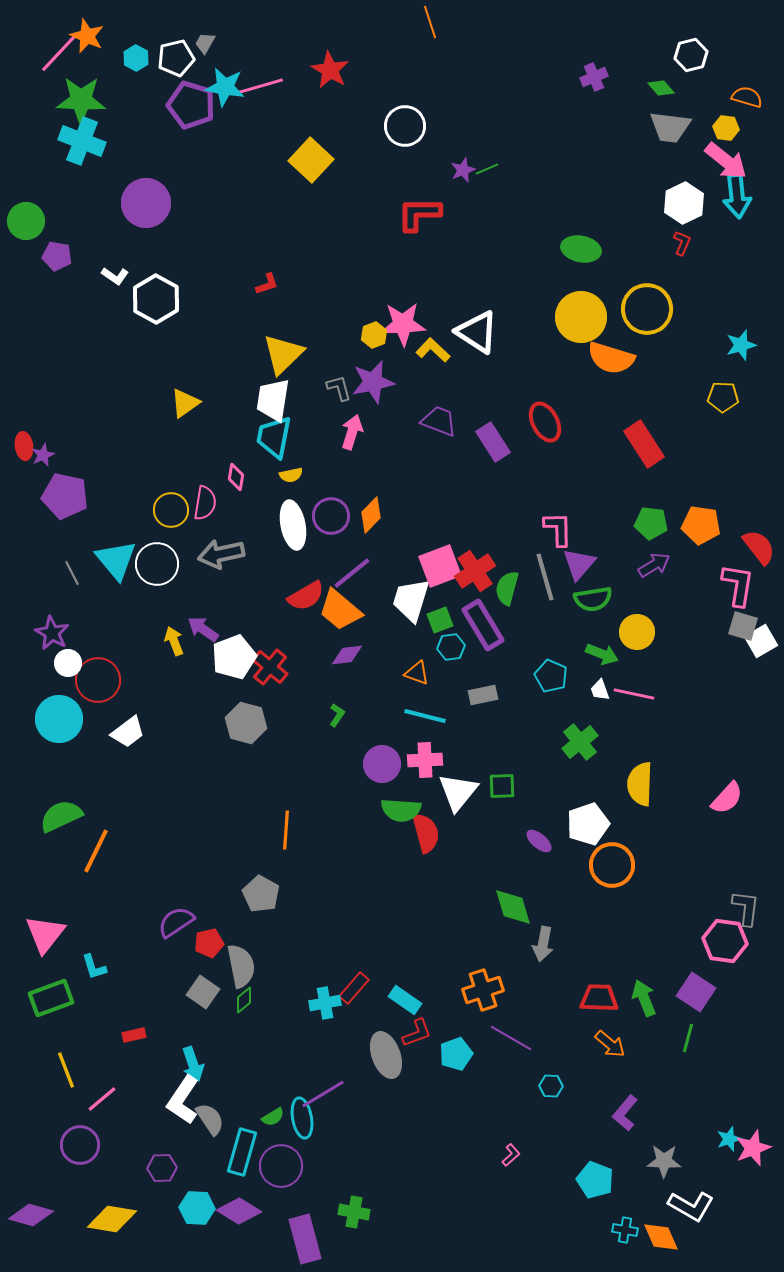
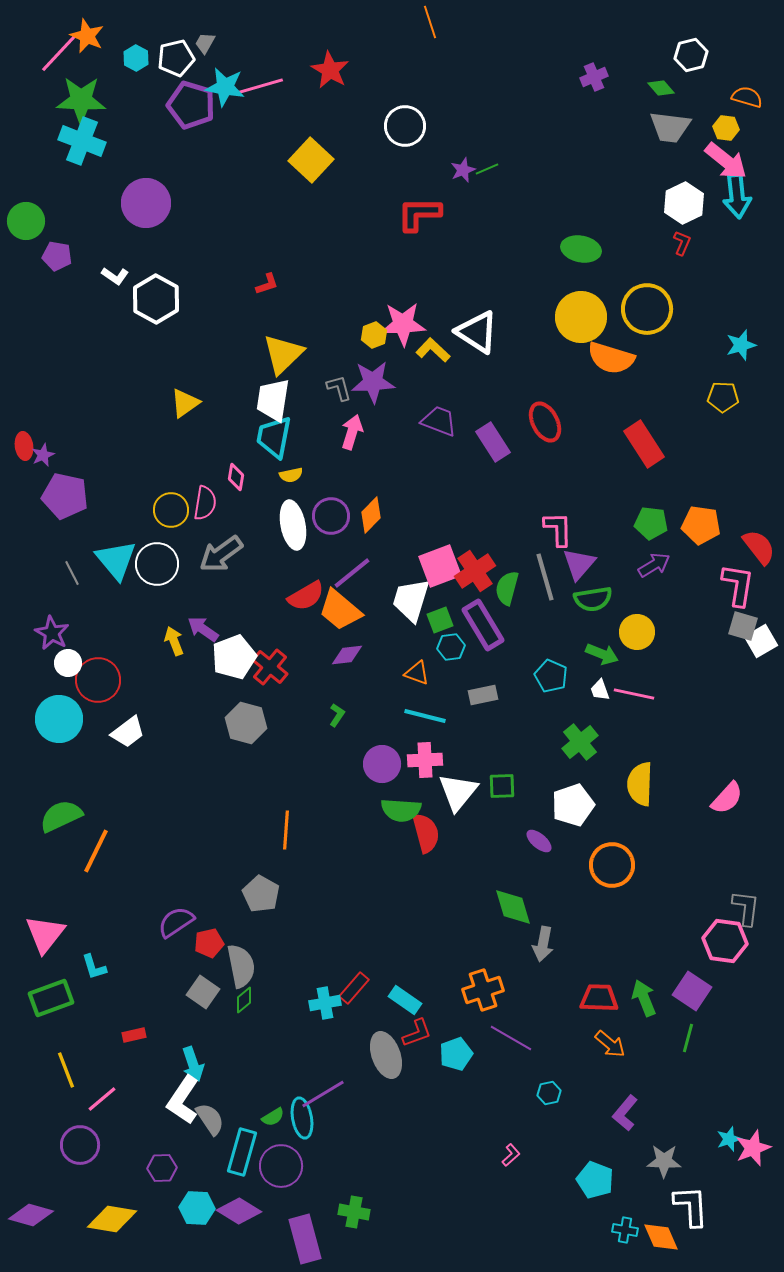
purple star at (373, 382): rotated 9 degrees clockwise
gray arrow at (221, 554): rotated 24 degrees counterclockwise
white pentagon at (588, 824): moved 15 px left, 19 px up
purple square at (696, 992): moved 4 px left, 1 px up
cyan hexagon at (551, 1086): moved 2 px left, 7 px down; rotated 15 degrees counterclockwise
white L-shape at (691, 1206): rotated 123 degrees counterclockwise
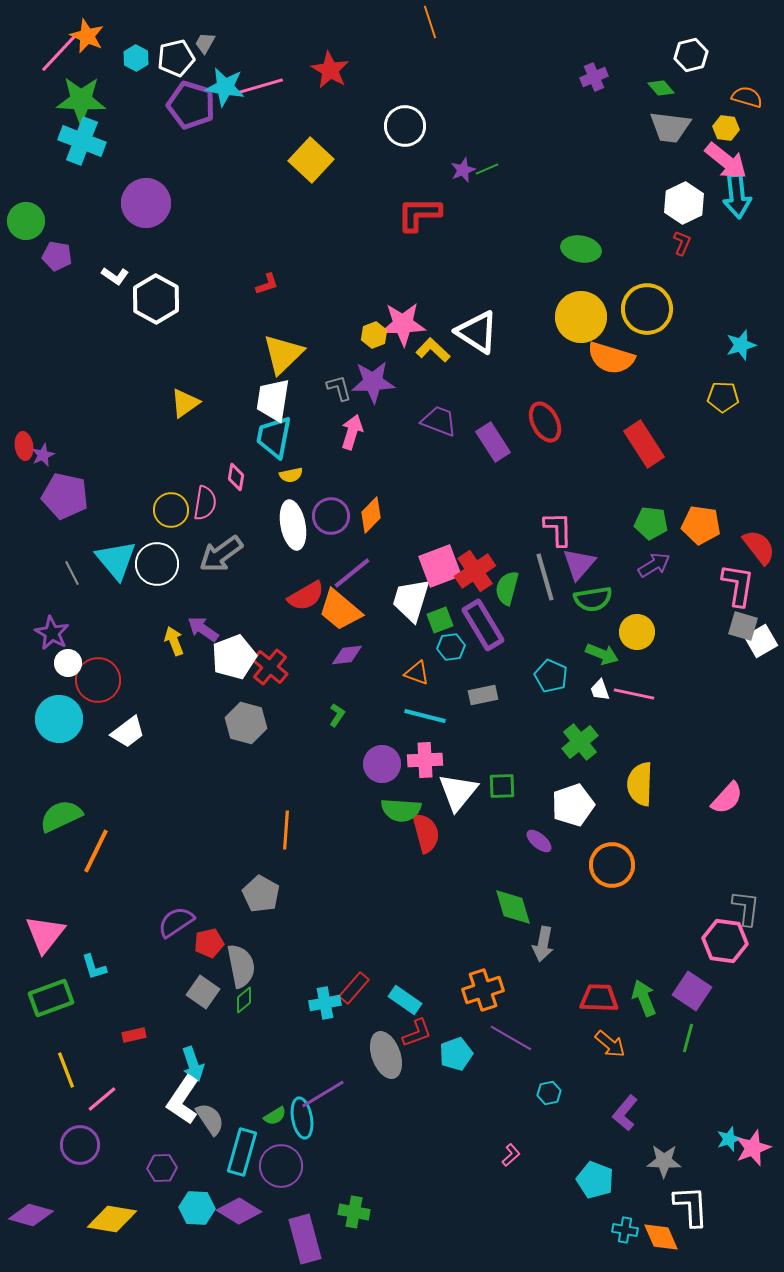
green semicircle at (273, 1117): moved 2 px right, 1 px up
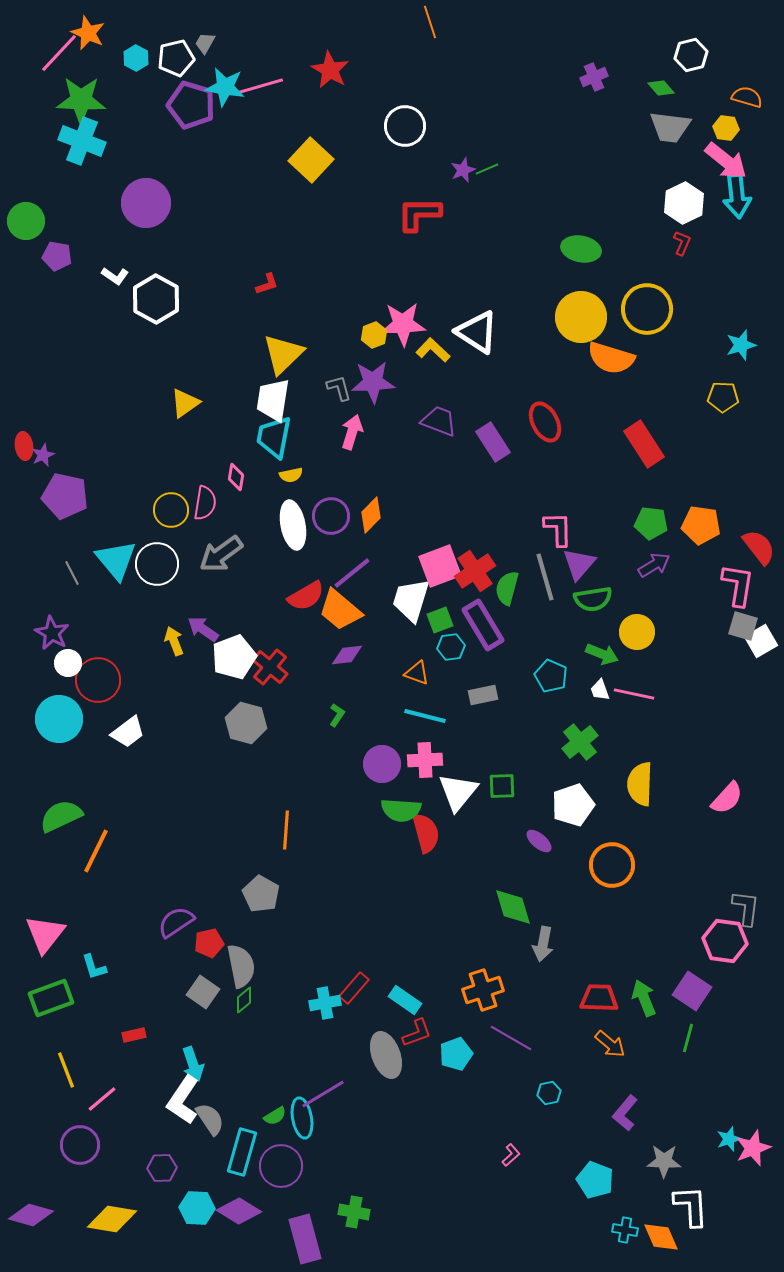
orange star at (87, 36): moved 1 px right, 3 px up
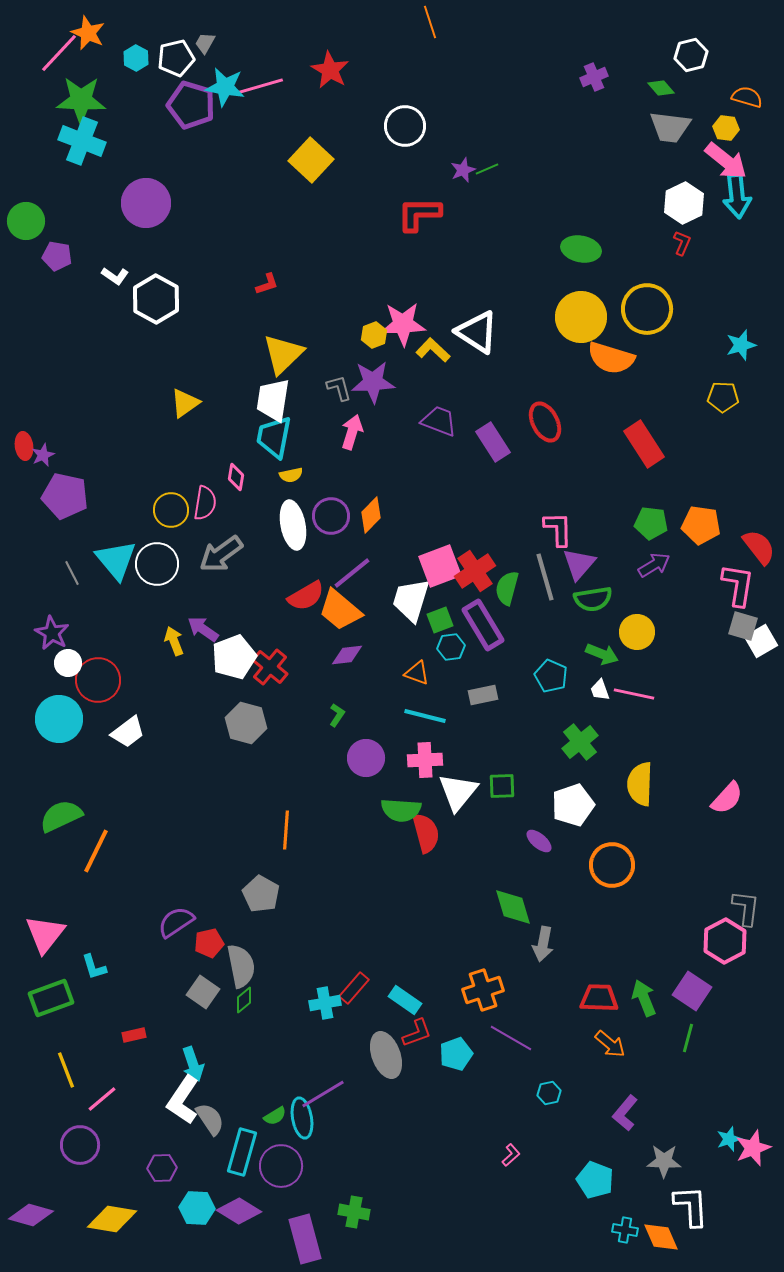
purple circle at (382, 764): moved 16 px left, 6 px up
pink hexagon at (725, 941): rotated 24 degrees clockwise
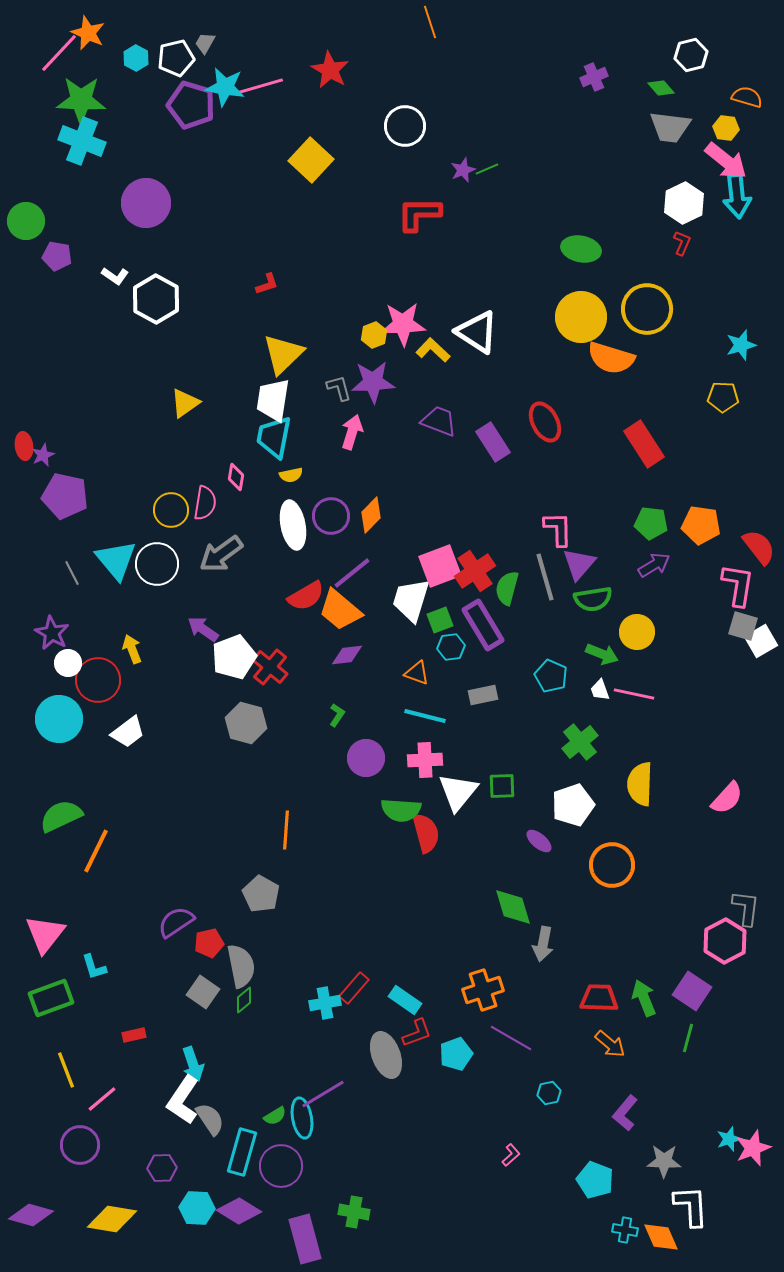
yellow arrow at (174, 641): moved 42 px left, 8 px down
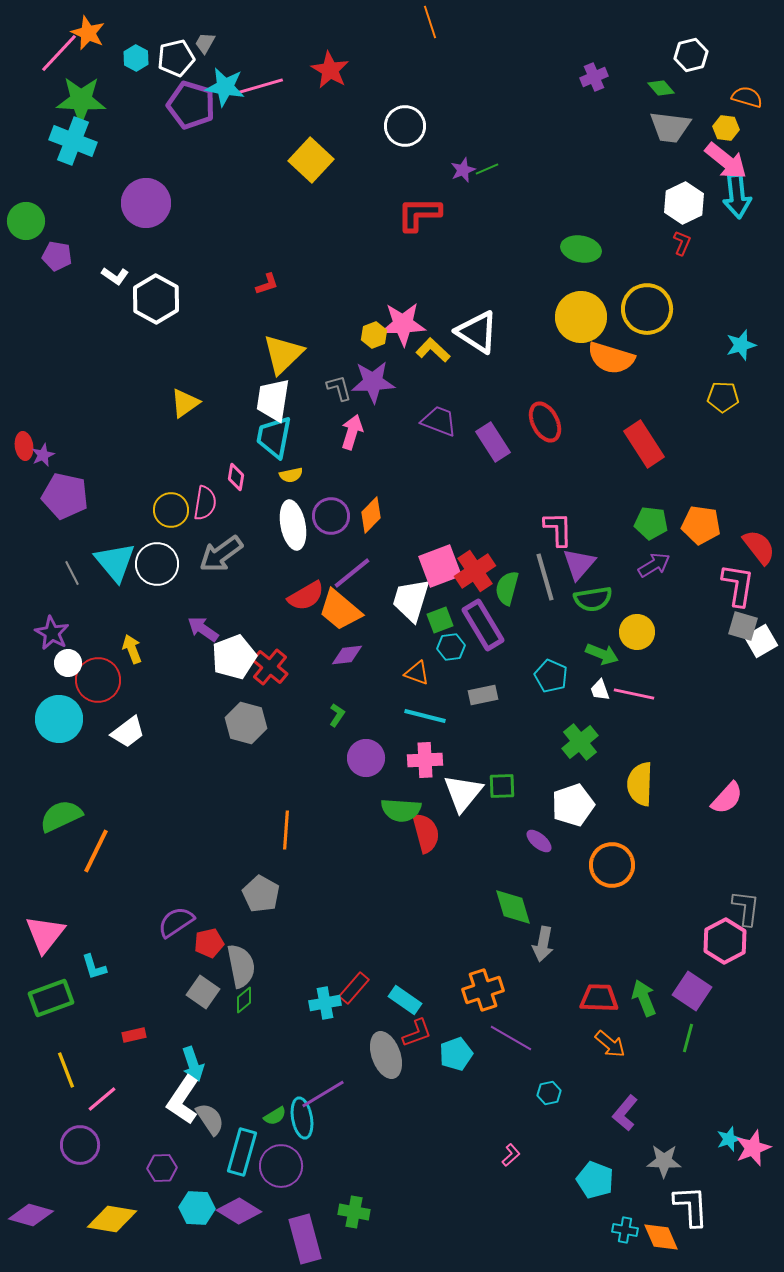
cyan cross at (82, 141): moved 9 px left
cyan triangle at (116, 560): moved 1 px left, 2 px down
white triangle at (458, 792): moved 5 px right, 1 px down
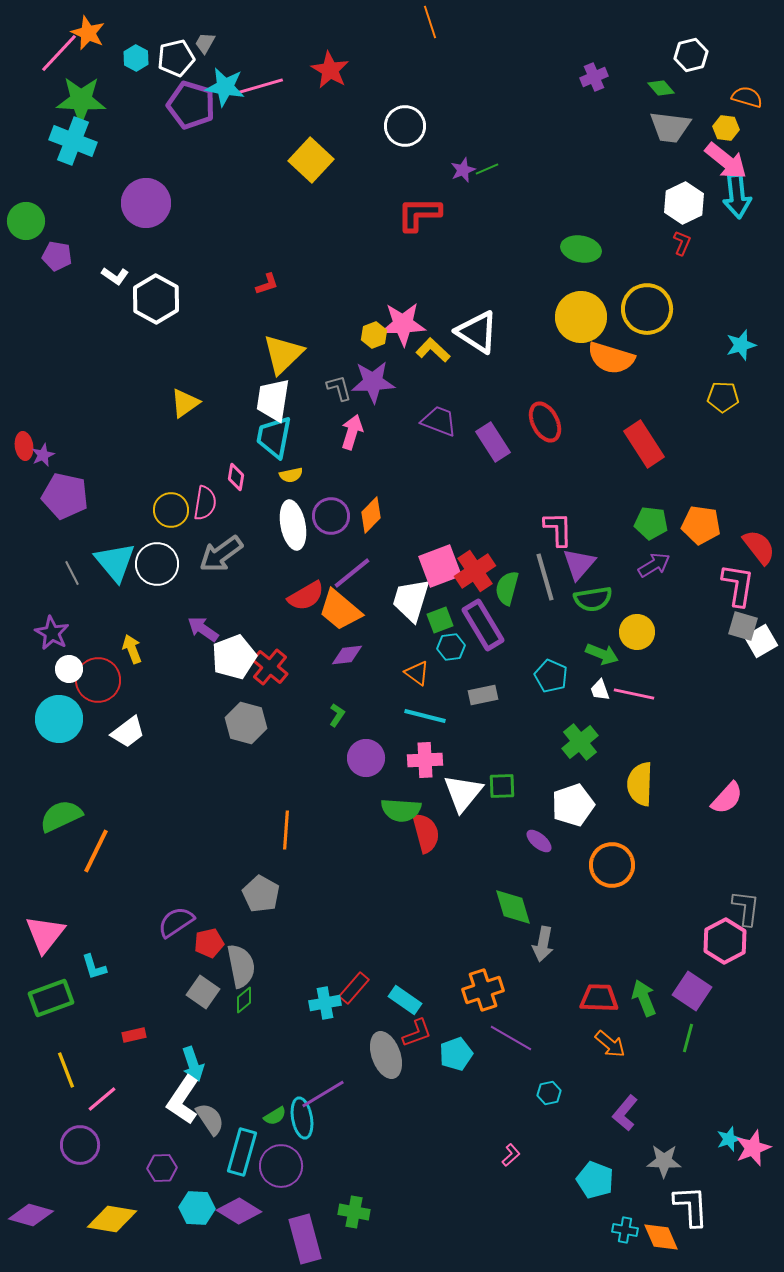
white circle at (68, 663): moved 1 px right, 6 px down
orange triangle at (417, 673): rotated 16 degrees clockwise
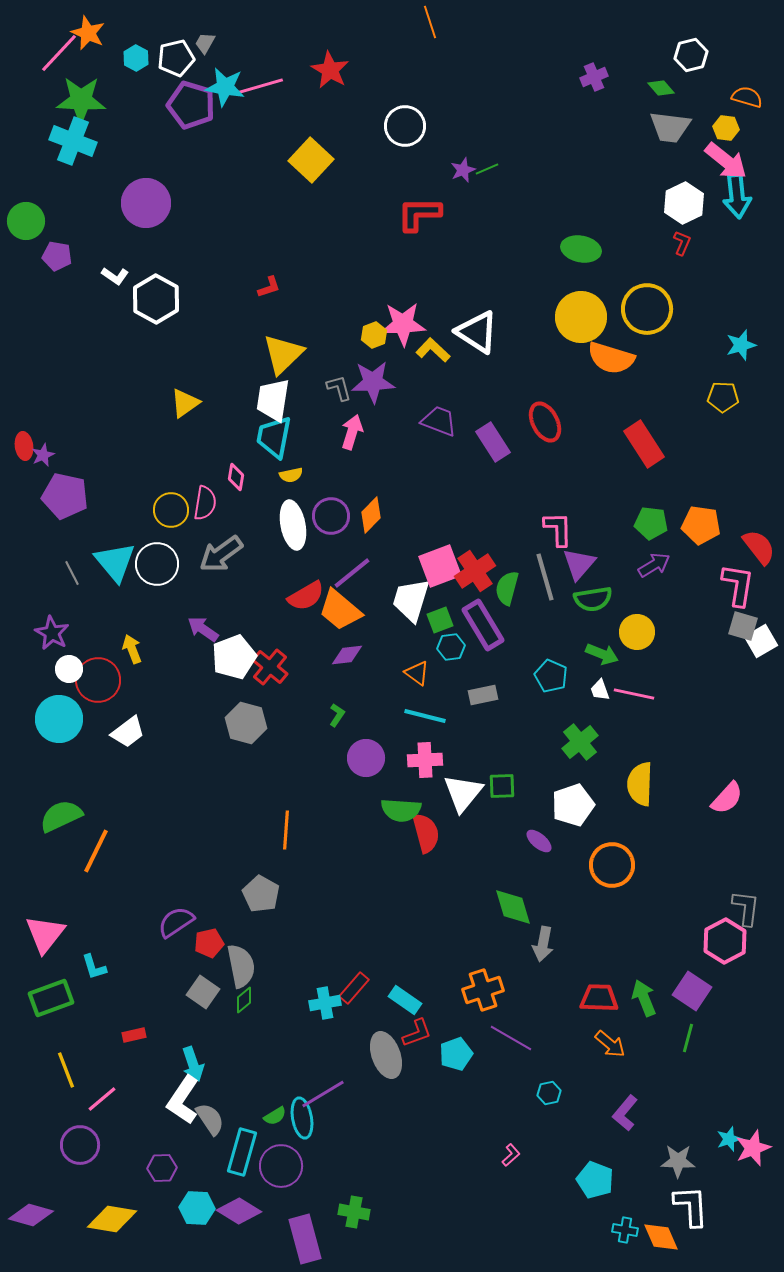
red L-shape at (267, 284): moved 2 px right, 3 px down
gray star at (664, 1161): moved 14 px right
